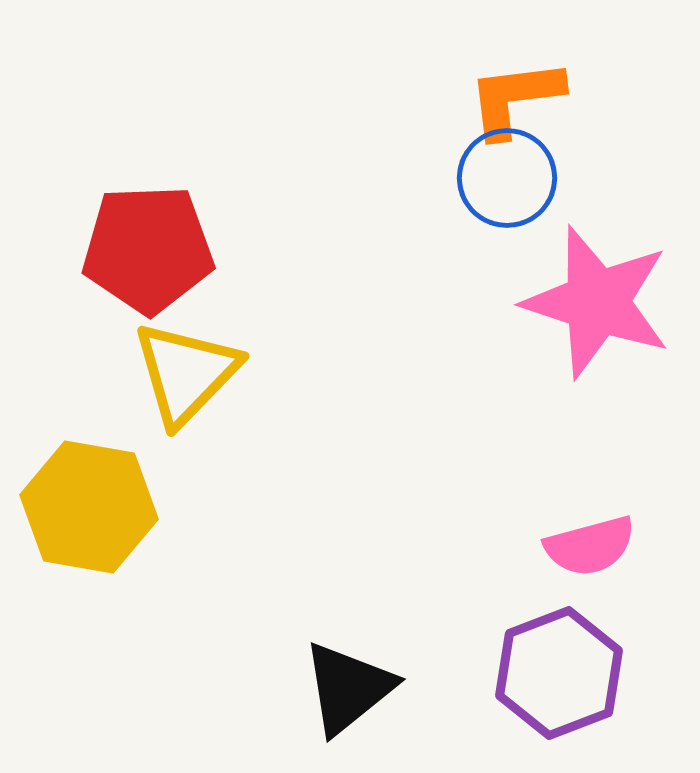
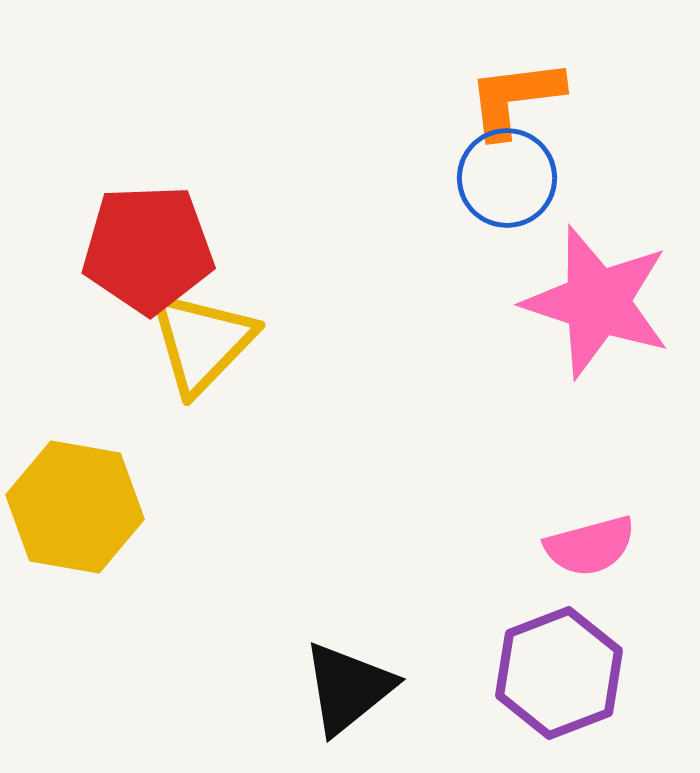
yellow triangle: moved 16 px right, 31 px up
yellow hexagon: moved 14 px left
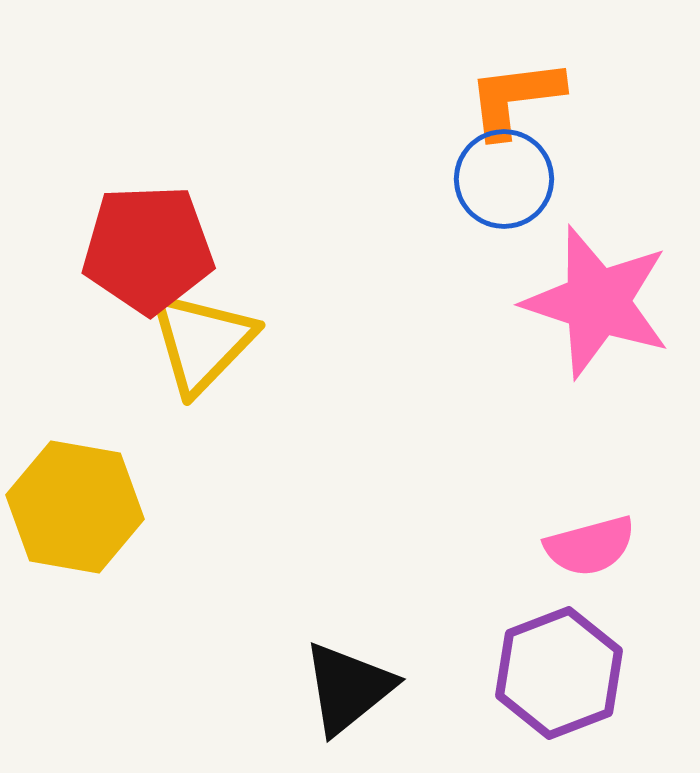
blue circle: moved 3 px left, 1 px down
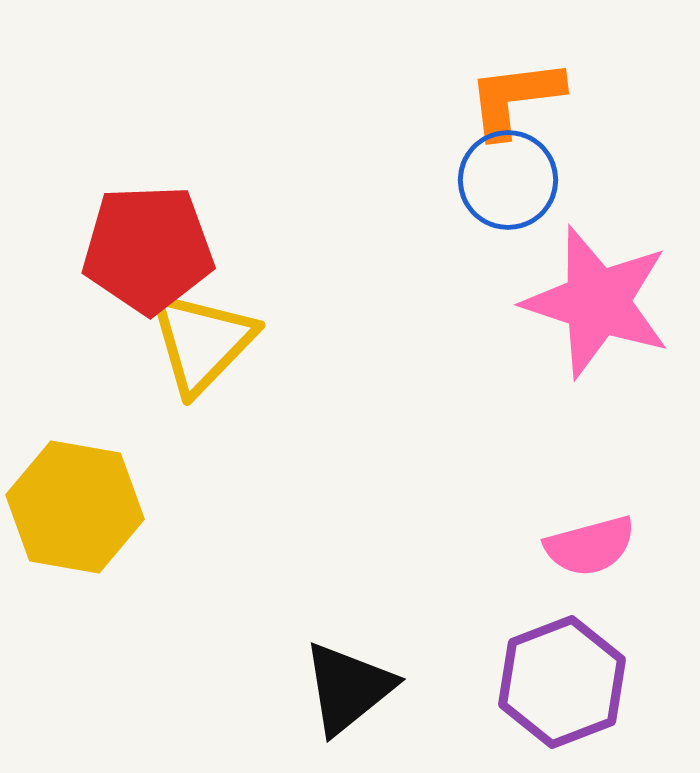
blue circle: moved 4 px right, 1 px down
purple hexagon: moved 3 px right, 9 px down
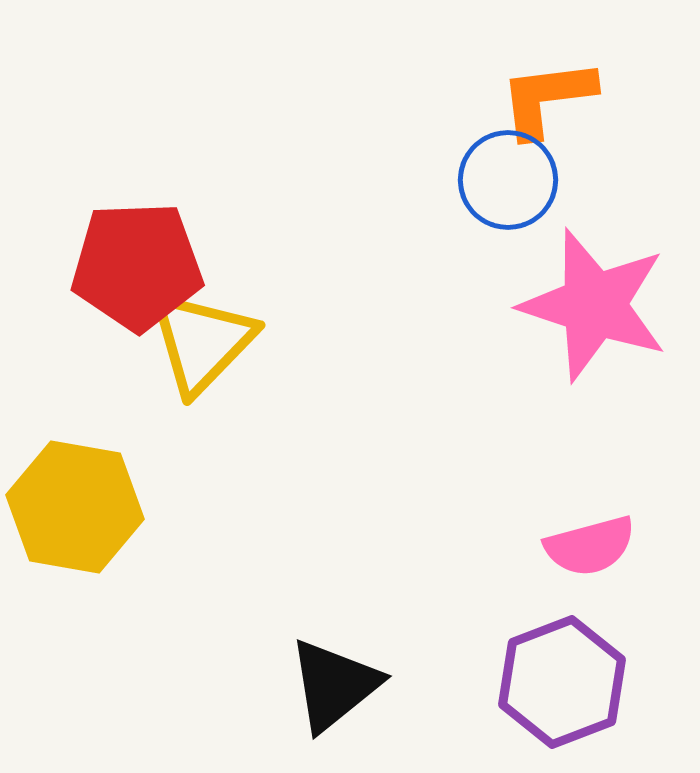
orange L-shape: moved 32 px right
red pentagon: moved 11 px left, 17 px down
pink star: moved 3 px left, 3 px down
black triangle: moved 14 px left, 3 px up
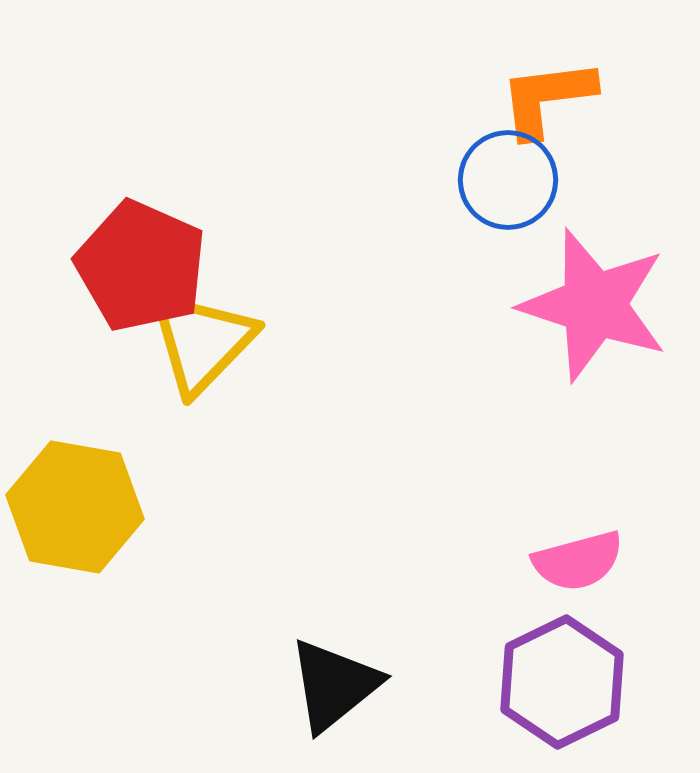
red pentagon: moved 4 px right; rotated 26 degrees clockwise
pink semicircle: moved 12 px left, 15 px down
purple hexagon: rotated 5 degrees counterclockwise
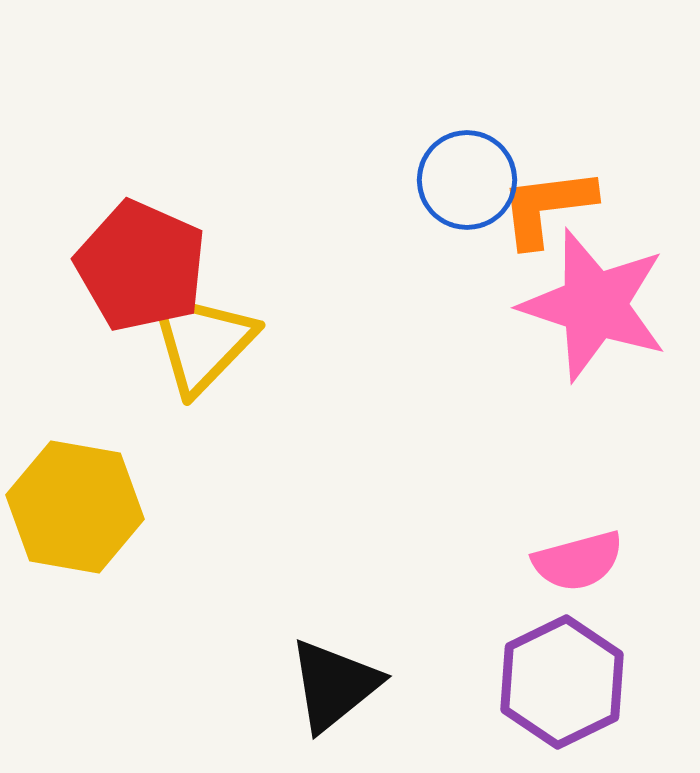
orange L-shape: moved 109 px down
blue circle: moved 41 px left
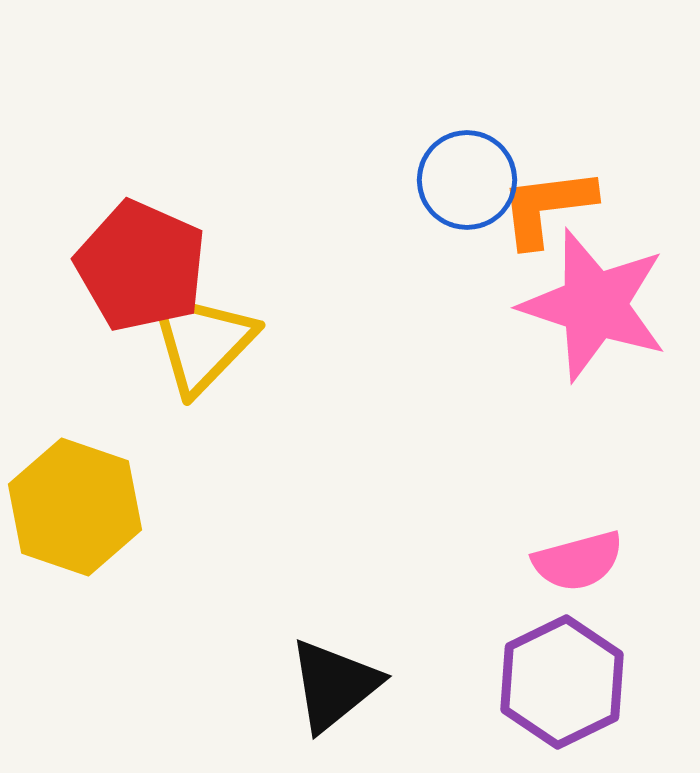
yellow hexagon: rotated 9 degrees clockwise
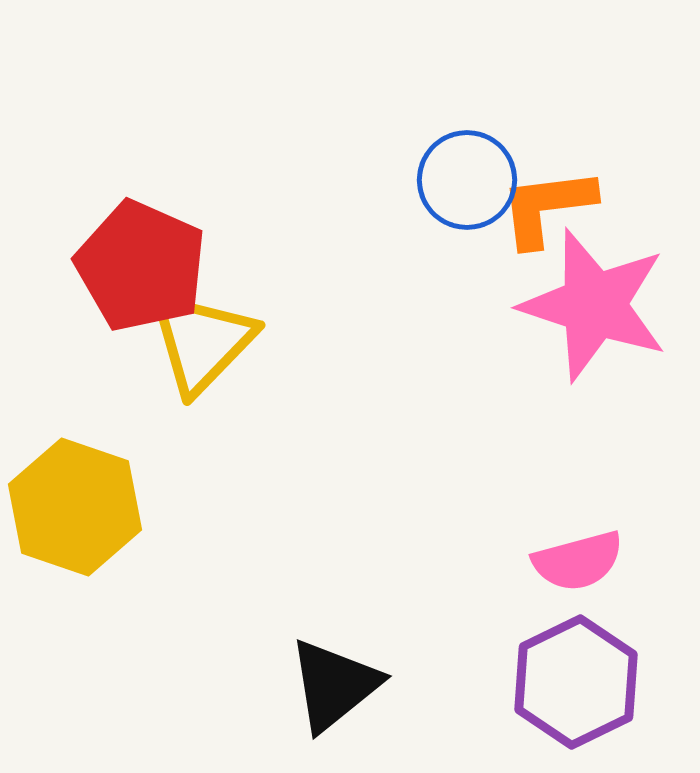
purple hexagon: moved 14 px right
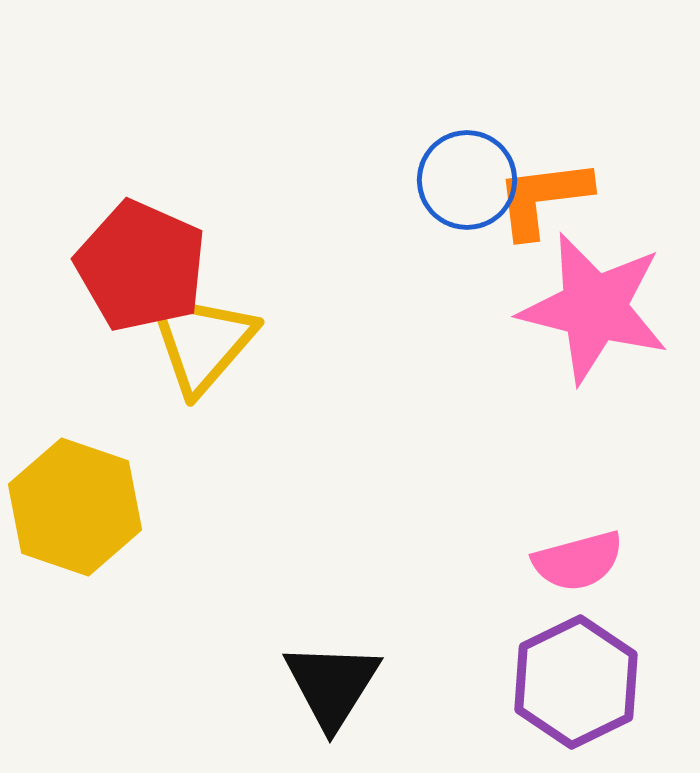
orange L-shape: moved 4 px left, 9 px up
pink star: moved 3 px down; rotated 4 degrees counterclockwise
yellow triangle: rotated 3 degrees counterclockwise
black triangle: moved 2 px left; rotated 19 degrees counterclockwise
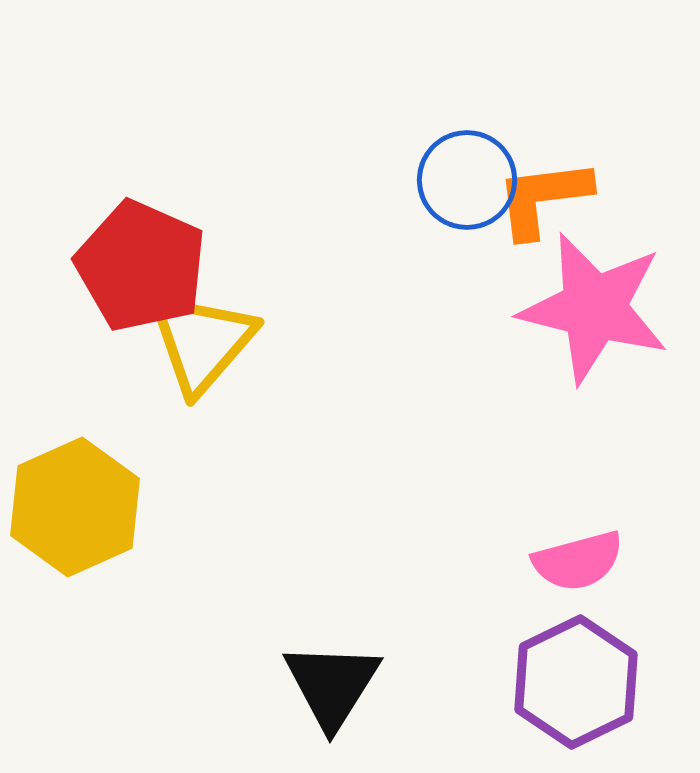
yellow hexagon: rotated 17 degrees clockwise
